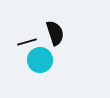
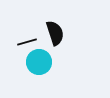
cyan circle: moved 1 px left, 2 px down
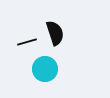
cyan circle: moved 6 px right, 7 px down
